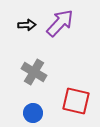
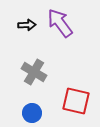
purple arrow: rotated 80 degrees counterclockwise
blue circle: moved 1 px left
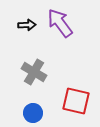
blue circle: moved 1 px right
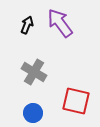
black arrow: rotated 66 degrees counterclockwise
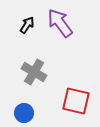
black arrow: rotated 12 degrees clockwise
blue circle: moved 9 px left
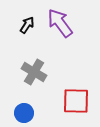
red square: rotated 12 degrees counterclockwise
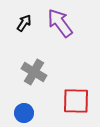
black arrow: moved 3 px left, 2 px up
